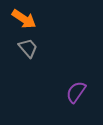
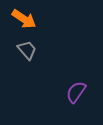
gray trapezoid: moved 1 px left, 2 px down
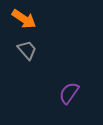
purple semicircle: moved 7 px left, 1 px down
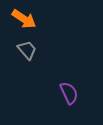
purple semicircle: rotated 120 degrees clockwise
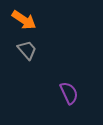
orange arrow: moved 1 px down
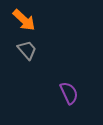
orange arrow: rotated 10 degrees clockwise
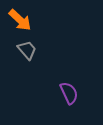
orange arrow: moved 4 px left
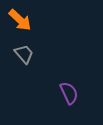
gray trapezoid: moved 3 px left, 4 px down
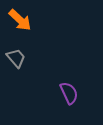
gray trapezoid: moved 8 px left, 4 px down
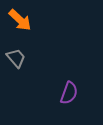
purple semicircle: rotated 45 degrees clockwise
